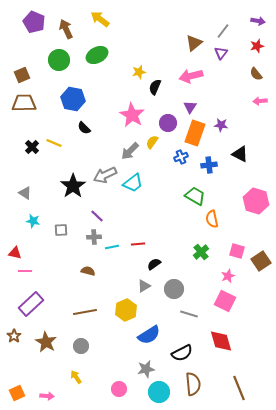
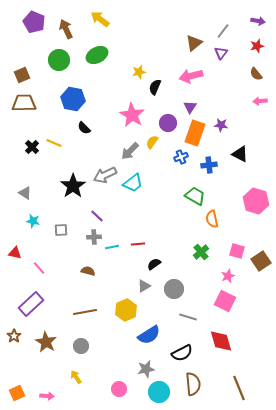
pink line at (25, 271): moved 14 px right, 3 px up; rotated 48 degrees clockwise
gray line at (189, 314): moved 1 px left, 3 px down
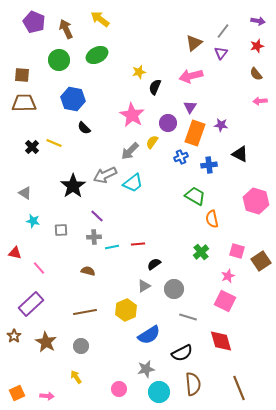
brown square at (22, 75): rotated 28 degrees clockwise
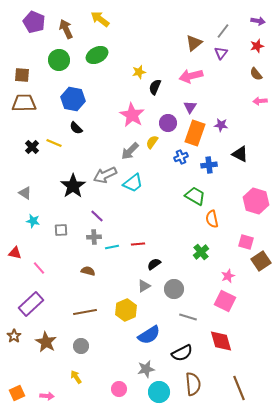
black semicircle at (84, 128): moved 8 px left
pink square at (237, 251): moved 9 px right, 9 px up
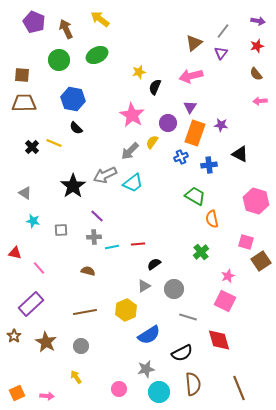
red diamond at (221, 341): moved 2 px left, 1 px up
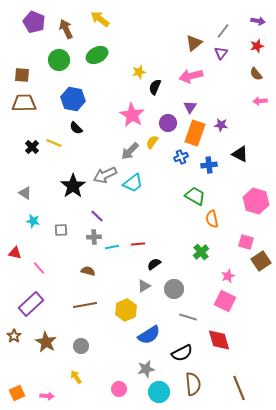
brown line at (85, 312): moved 7 px up
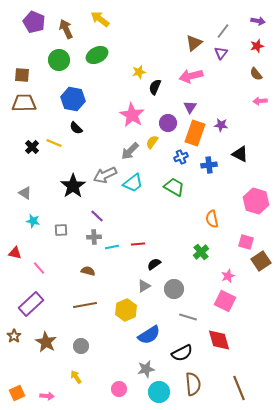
green trapezoid at (195, 196): moved 21 px left, 9 px up
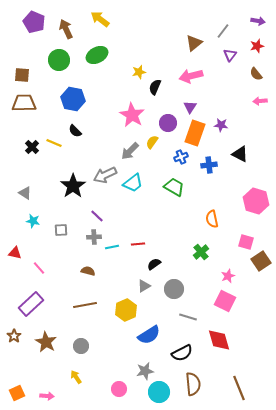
purple triangle at (221, 53): moved 9 px right, 2 px down
black semicircle at (76, 128): moved 1 px left, 3 px down
gray star at (146, 369): moved 1 px left, 2 px down
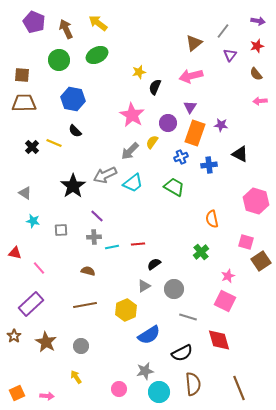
yellow arrow at (100, 19): moved 2 px left, 4 px down
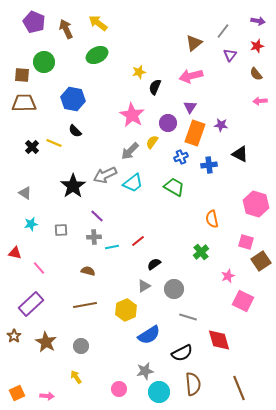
green circle at (59, 60): moved 15 px left, 2 px down
pink hexagon at (256, 201): moved 3 px down
cyan star at (33, 221): moved 2 px left, 3 px down; rotated 24 degrees counterclockwise
red line at (138, 244): moved 3 px up; rotated 32 degrees counterclockwise
pink square at (225, 301): moved 18 px right
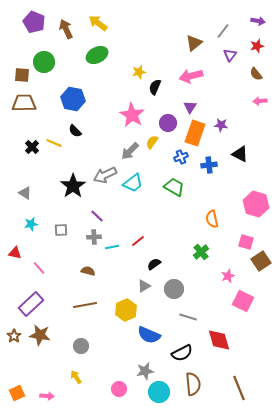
blue semicircle at (149, 335): rotated 55 degrees clockwise
brown star at (46, 342): moved 6 px left, 7 px up; rotated 20 degrees counterclockwise
